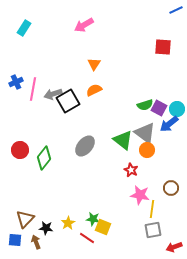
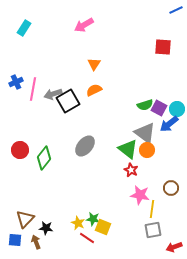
green triangle: moved 5 px right, 9 px down
yellow star: moved 10 px right; rotated 16 degrees counterclockwise
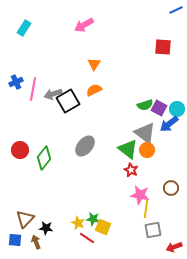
yellow line: moved 6 px left
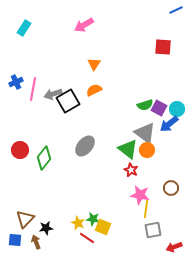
black star: rotated 16 degrees counterclockwise
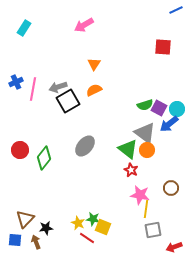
gray arrow: moved 5 px right, 7 px up
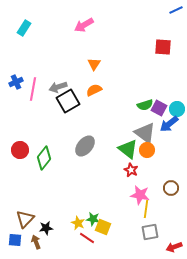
gray square: moved 3 px left, 2 px down
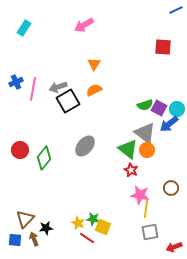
brown arrow: moved 2 px left, 3 px up
